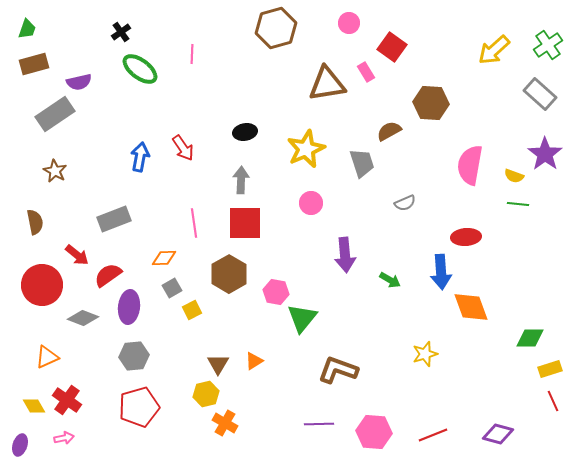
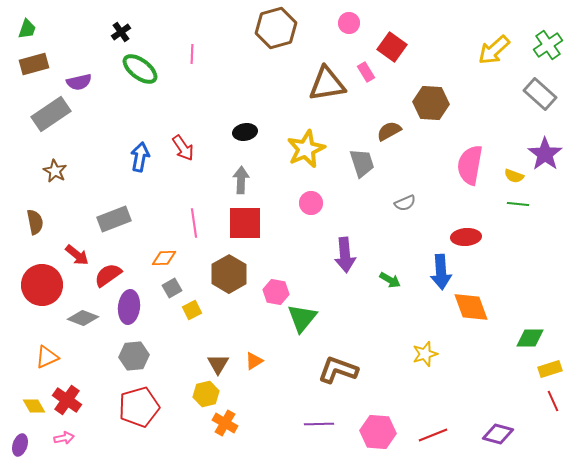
gray rectangle at (55, 114): moved 4 px left
pink hexagon at (374, 432): moved 4 px right
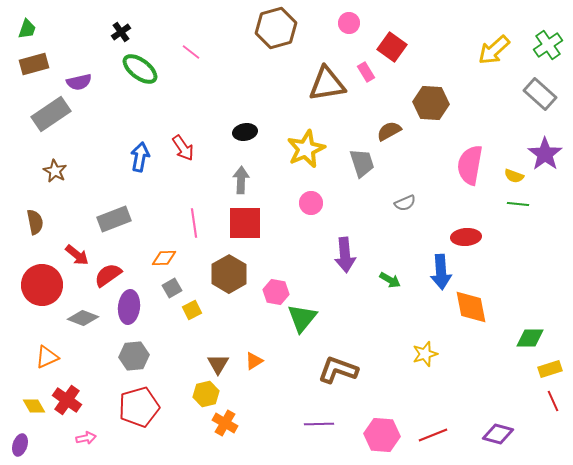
pink line at (192, 54): moved 1 px left, 2 px up; rotated 54 degrees counterclockwise
orange diamond at (471, 307): rotated 9 degrees clockwise
pink hexagon at (378, 432): moved 4 px right, 3 px down
pink arrow at (64, 438): moved 22 px right
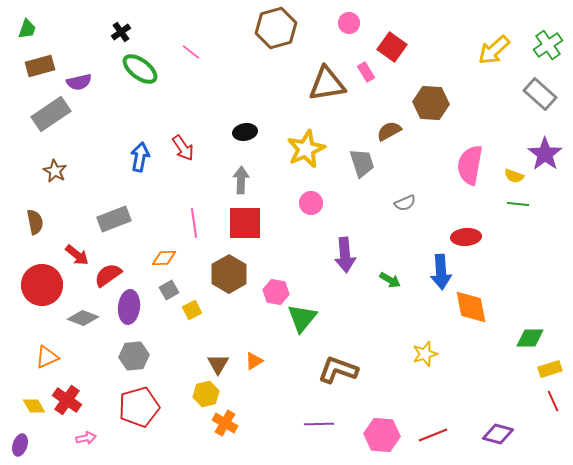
brown rectangle at (34, 64): moved 6 px right, 2 px down
gray square at (172, 288): moved 3 px left, 2 px down
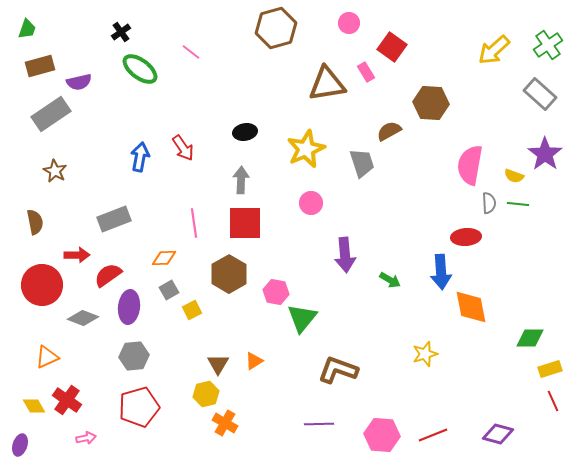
gray semicircle at (405, 203): moved 84 px right; rotated 70 degrees counterclockwise
red arrow at (77, 255): rotated 40 degrees counterclockwise
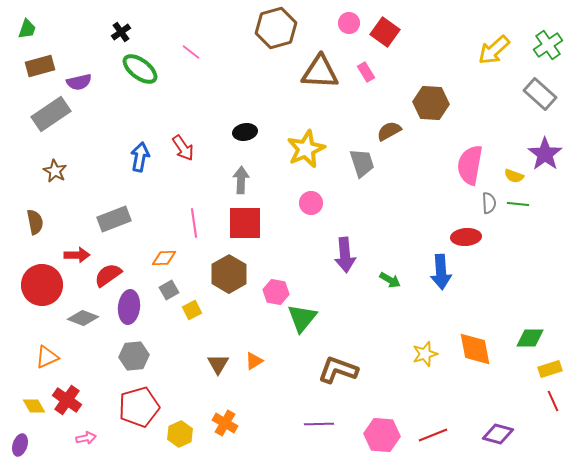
red square at (392, 47): moved 7 px left, 15 px up
brown triangle at (327, 84): moved 7 px left, 12 px up; rotated 12 degrees clockwise
orange diamond at (471, 307): moved 4 px right, 42 px down
yellow hexagon at (206, 394): moved 26 px left, 40 px down; rotated 10 degrees counterclockwise
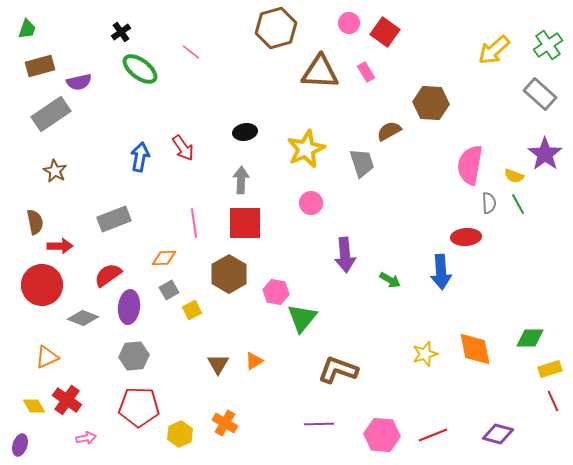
green line at (518, 204): rotated 55 degrees clockwise
red arrow at (77, 255): moved 17 px left, 9 px up
red pentagon at (139, 407): rotated 18 degrees clockwise
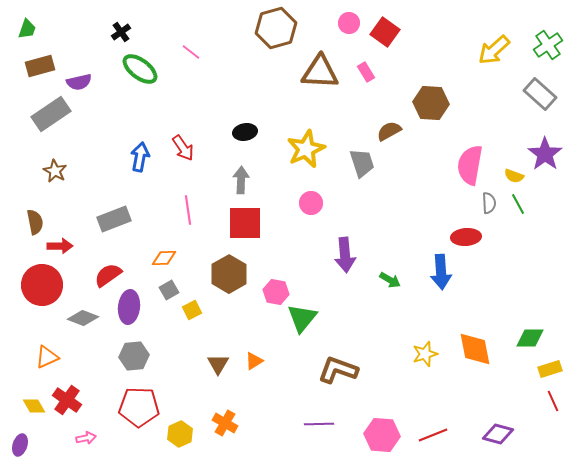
pink line at (194, 223): moved 6 px left, 13 px up
